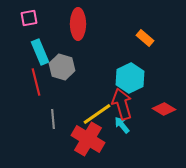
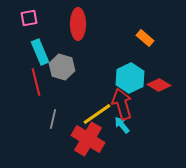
red diamond: moved 5 px left, 24 px up
gray line: rotated 18 degrees clockwise
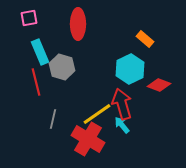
orange rectangle: moved 1 px down
cyan hexagon: moved 9 px up
red diamond: rotated 10 degrees counterclockwise
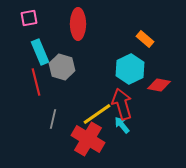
red diamond: rotated 10 degrees counterclockwise
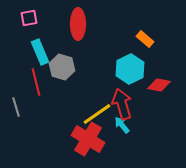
gray line: moved 37 px left, 12 px up; rotated 30 degrees counterclockwise
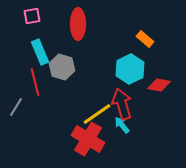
pink square: moved 3 px right, 2 px up
red line: moved 1 px left
gray line: rotated 48 degrees clockwise
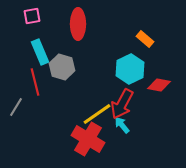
red arrow: rotated 136 degrees counterclockwise
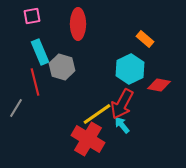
gray line: moved 1 px down
